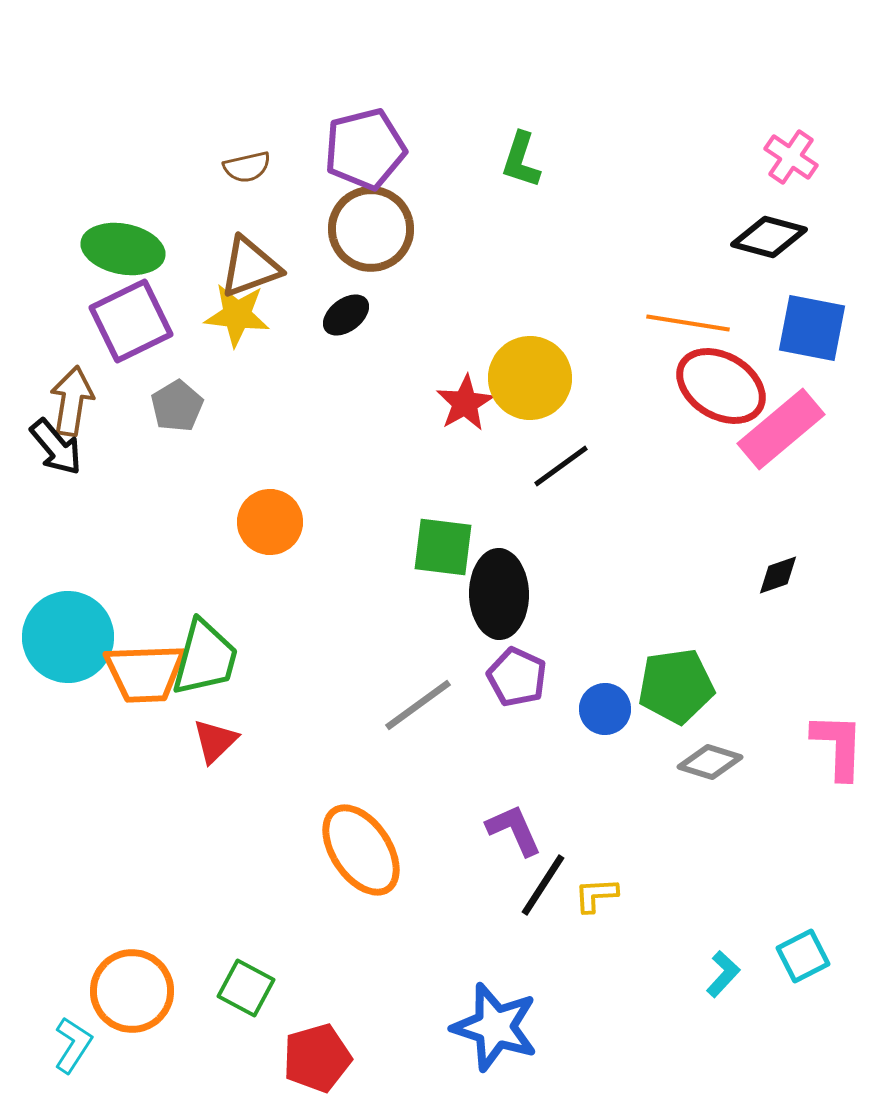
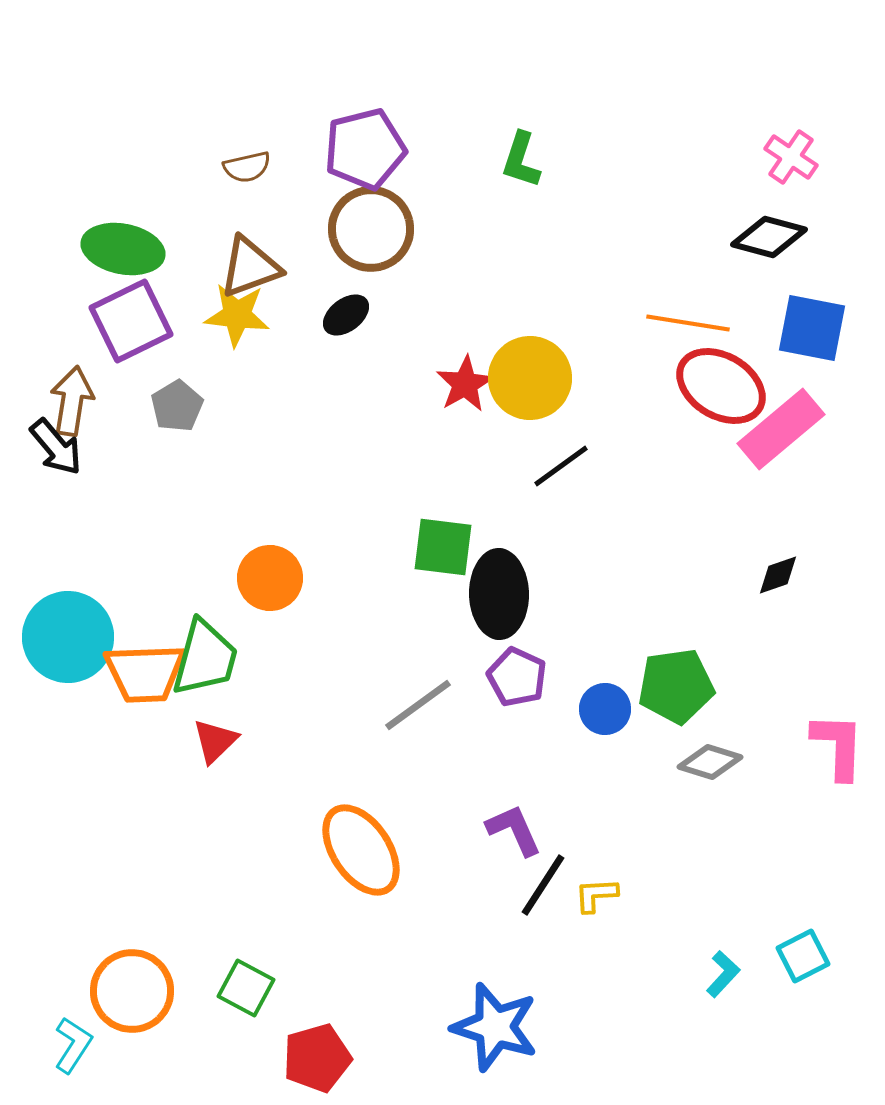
red star at (465, 403): moved 19 px up
orange circle at (270, 522): moved 56 px down
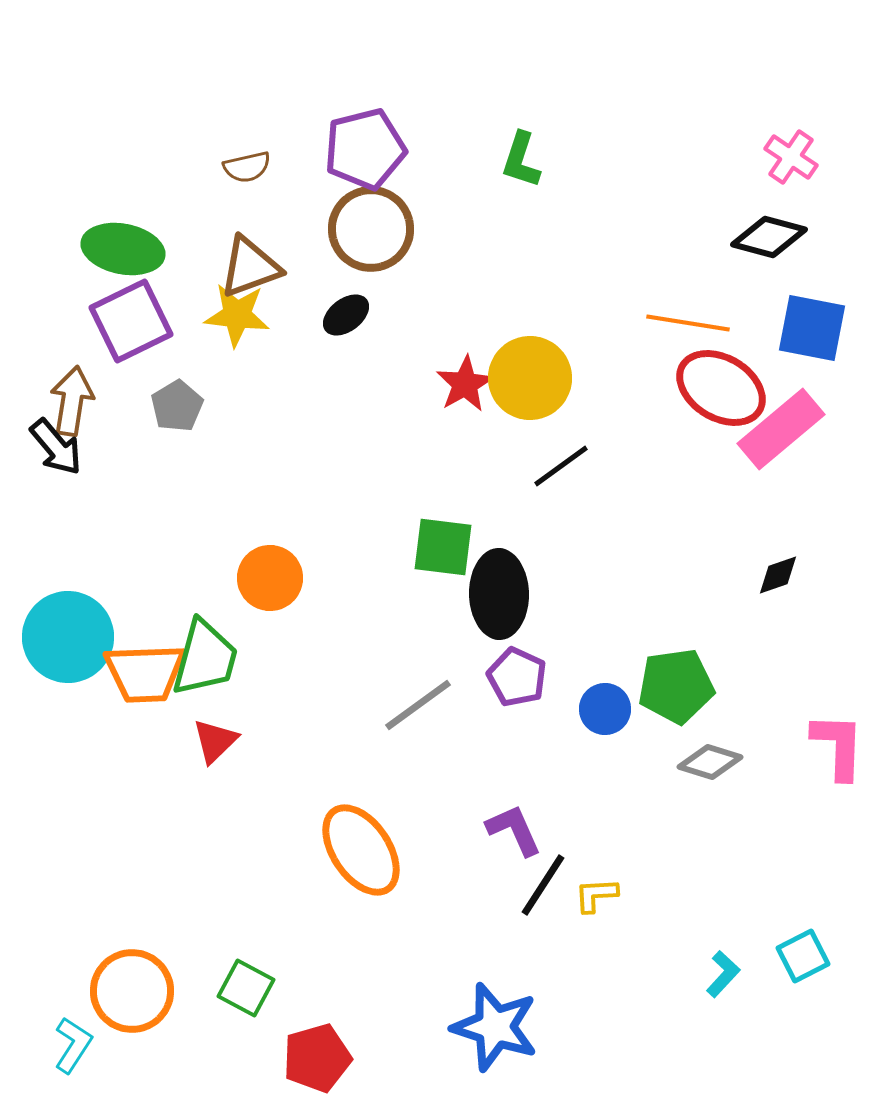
red ellipse at (721, 386): moved 2 px down
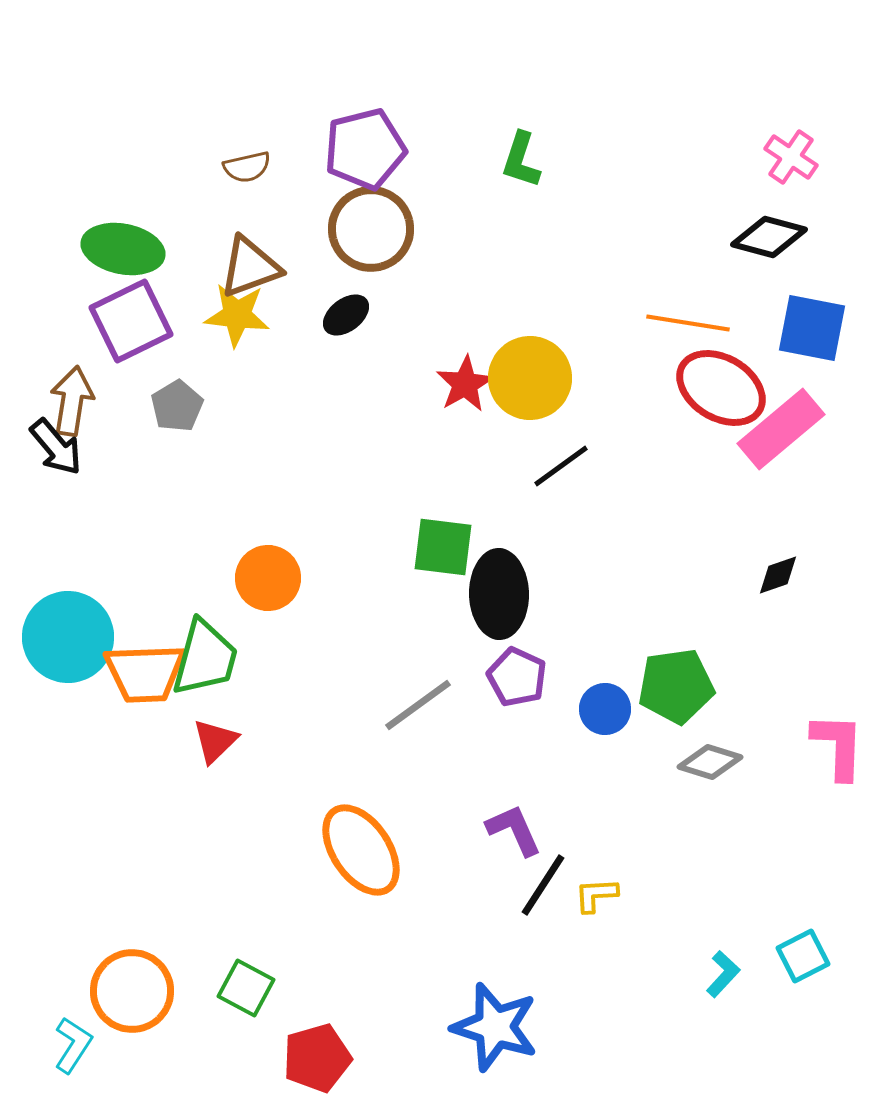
orange circle at (270, 578): moved 2 px left
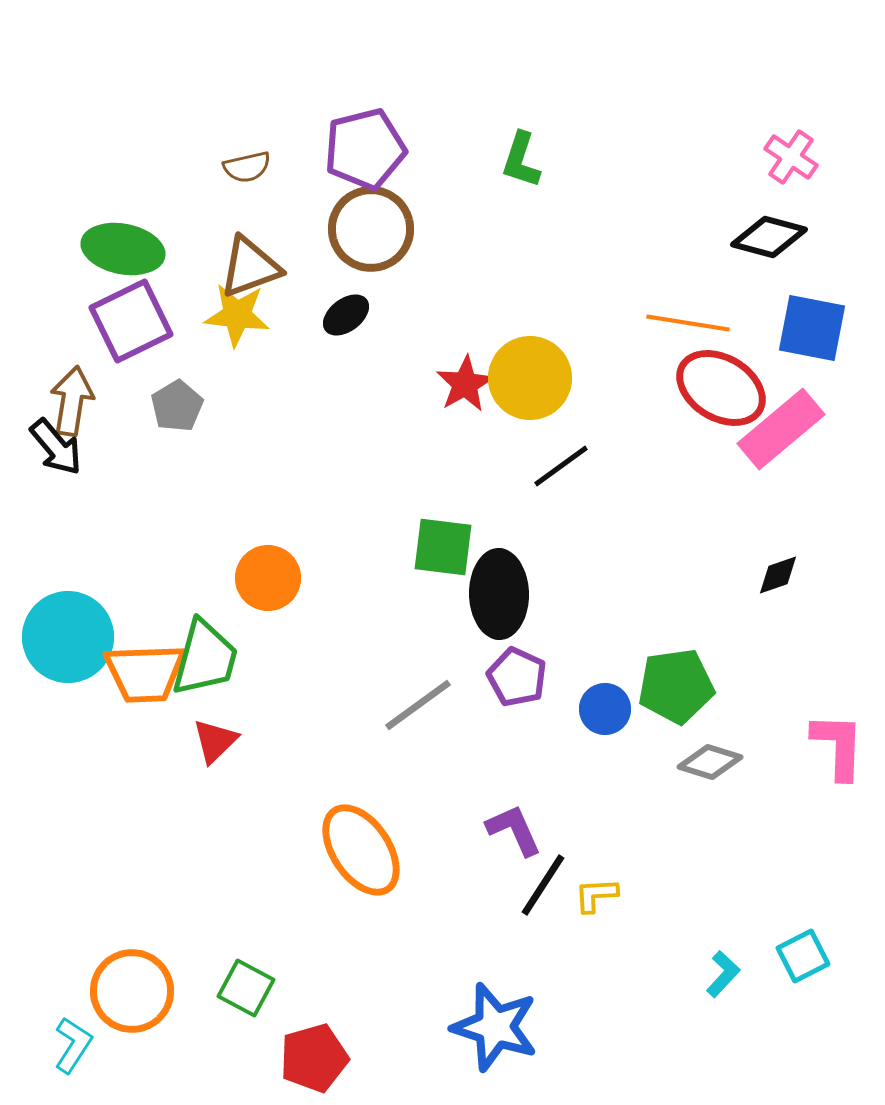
red pentagon at (317, 1058): moved 3 px left
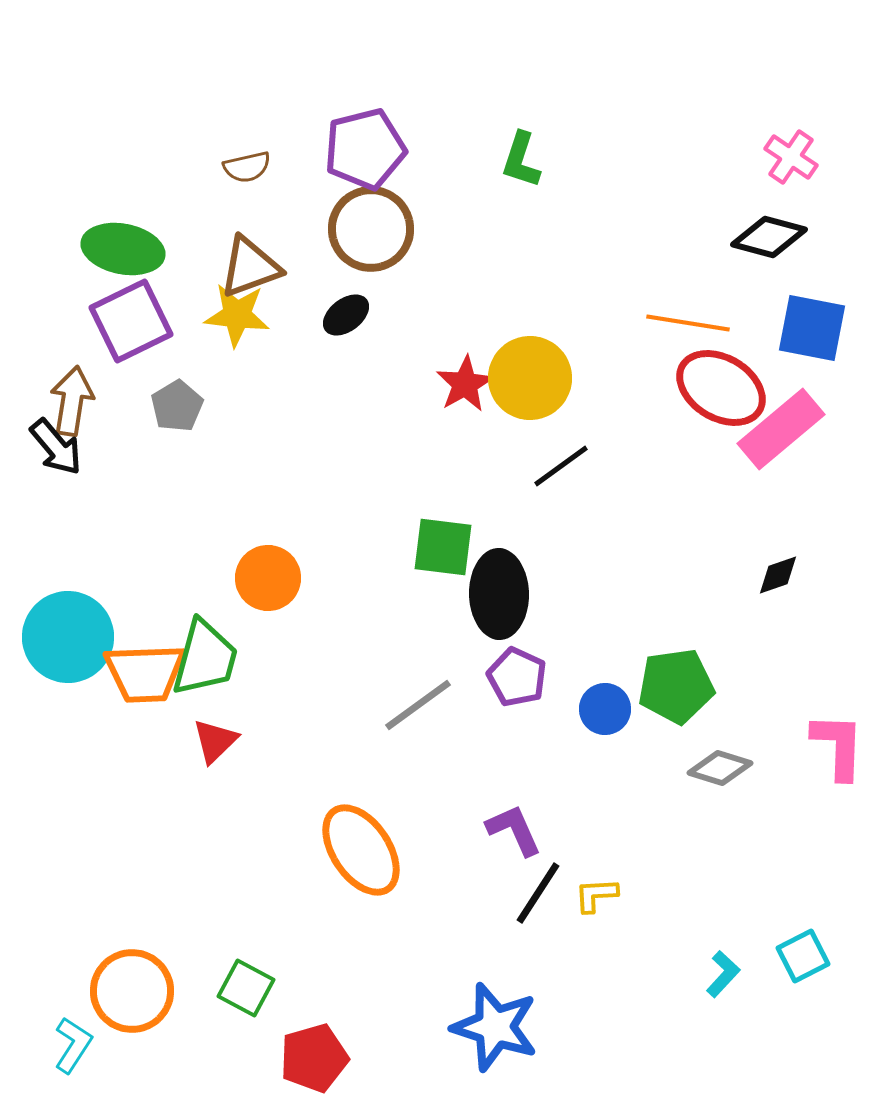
gray diamond at (710, 762): moved 10 px right, 6 px down
black line at (543, 885): moved 5 px left, 8 px down
